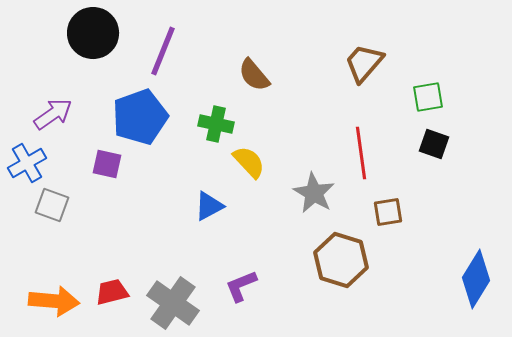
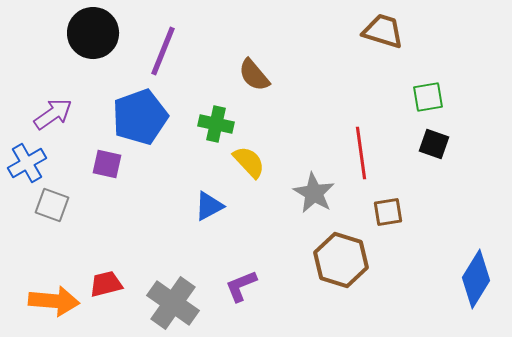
brown trapezoid: moved 19 px right, 32 px up; rotated 66 degrees clockwise
red trapezoid: moved 6 px left, 8 px up
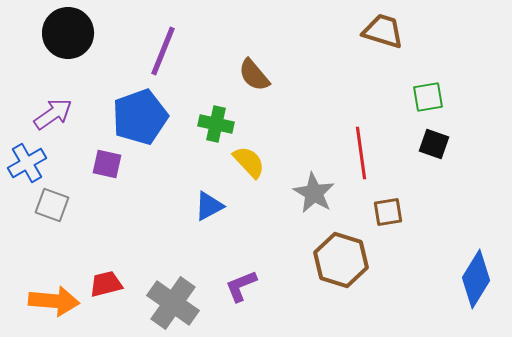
black circle: moved 25 px left
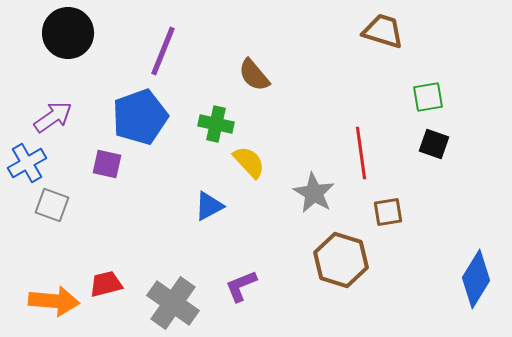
purple arrow: moved 3 px down
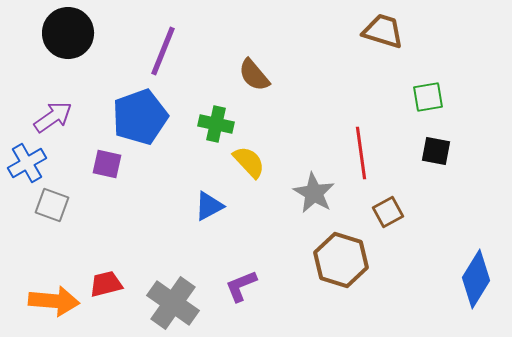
black square: moved 2 px right, 7 px down; rotated 8 degrees counterclockwise
brown square: rotated 20 degrees counterclockwise
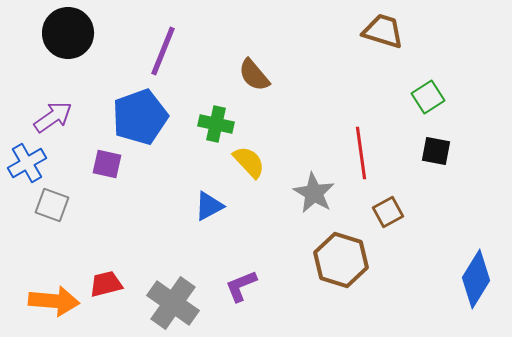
green square: rotated 24 degrees counterclockwise
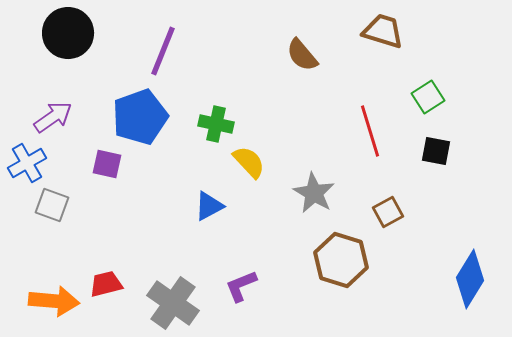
brown semicircle: moved 48 px right, 20 px up
red line: moved 9 px right, 22 px up; rotated 9 degrees counterclockwise
blue diamond: moved 6 px left
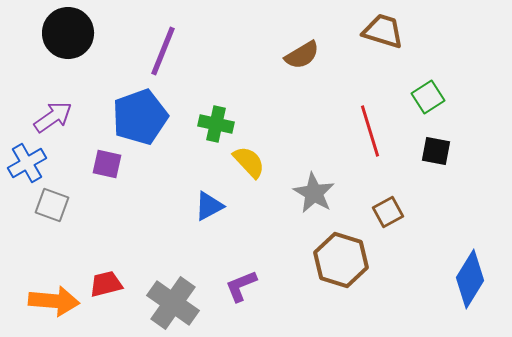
brown semicircle: rotated 81 degrees counterclockwise
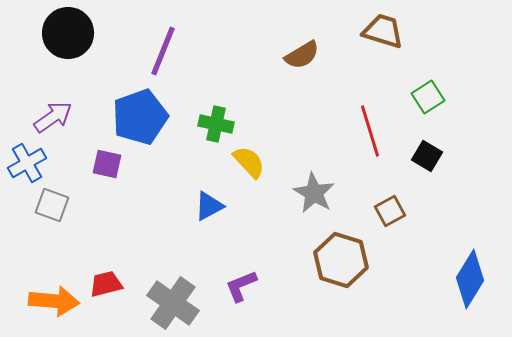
black square: moved 9 px left, 5 px down; rotated 20 degrees clockwise
brown square: moved 2 px right, 1 px up
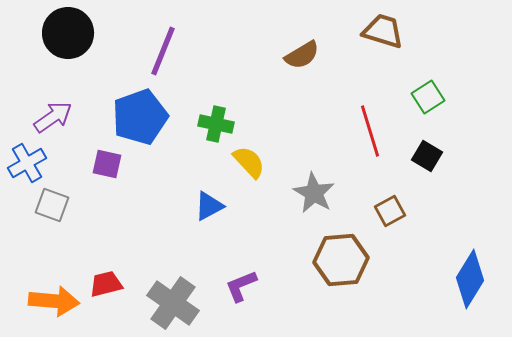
brown hexagon: rotated 22 degrees counterclockwise
